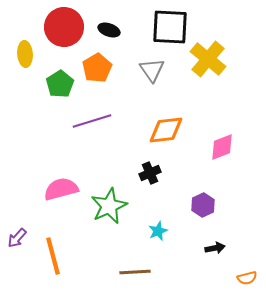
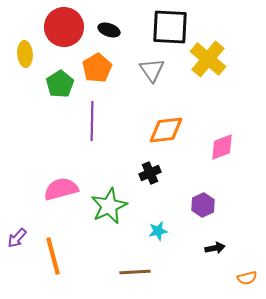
purple line: rotated 72 degrees counterclockwise
cyan star: rotated 12 degrees clockwise
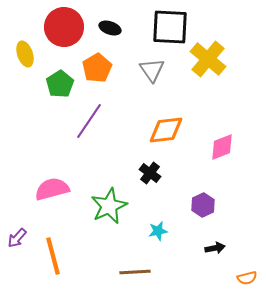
black ellipse: moved 1 px right, 2 px up
yellow ellipse: rotated 15 degrees counterclockwise
purple line: moved 3 px left; rotated 33 degrees clockwise
black cross: rotated 30 degrees counterclockwise
pink semicircle: moved 9 px left
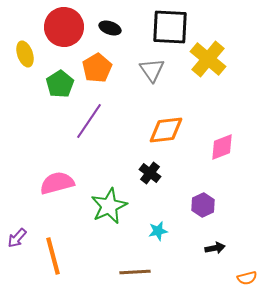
pink semicircle: moved 5 px right, 6 px up
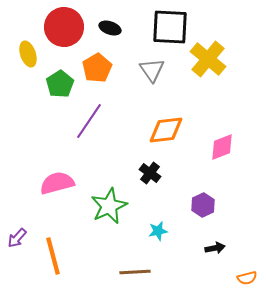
yellow ellipse: moved 3 px right
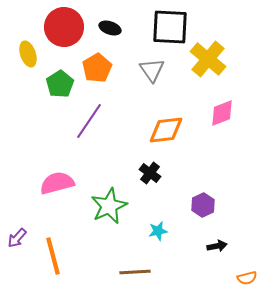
pink diamond: moved 34 px up
black arrow: moved 2 px right, 2 px up
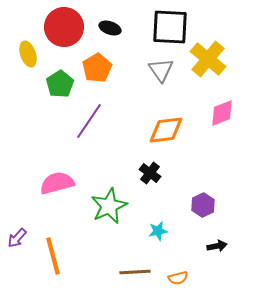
gray triangle: moved 9 px right
orange semicircle: moved 69 px left
